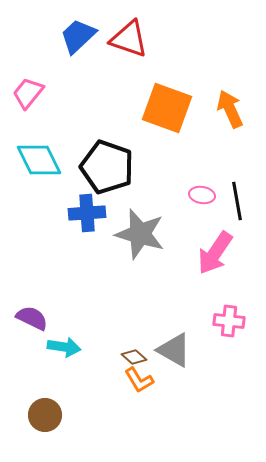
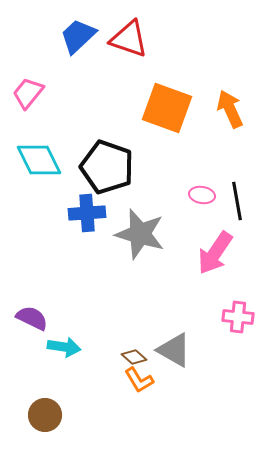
pink cross: moved 9 px right, 4 px up
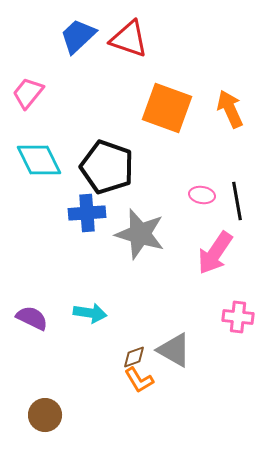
cyan arrow: moved 26 px right, 34 px up
brown diamond: rotated 60 degrees counterclockwise
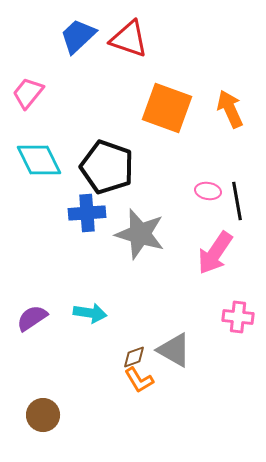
pink ellipse: moved 6 px right, 4 px up
purple semicircle: rotated 60 degrees counterclockwise
brown circle: moved 2 px left
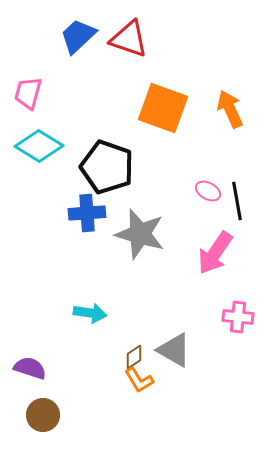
pink trapezoid: rotated 24 degrees counterclockwise
orange square: moved 4 px left
cyan diamond: moved 14 px up; rotated 33 degrees counterclockwise
pink ellipse: rotated 20 degrees clockwise
purple semicircle: moved 2 px left, 50 px down; rotated 52 degrees clockwise
brown diamond: rotated 15 degrees counterclockwise
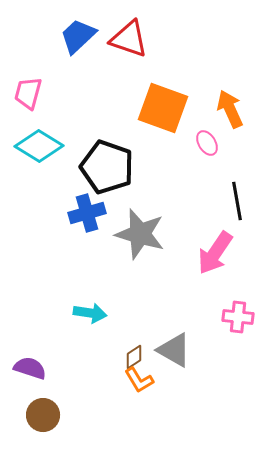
pink ellipse: moved 1 px left, 48 px up; rotated 30 degrees clockwise
blue cross: rotated 12 degrees counterclockwise
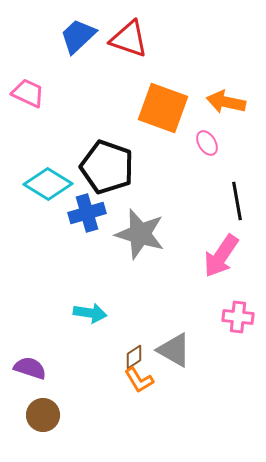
pink trapezoid: rotated 100 degrees clockwise
orange arrow: moved 4 px left, 7 px up; rotated 54 degrees counterclockwise
cyan diamond: moved 9 px right, 38 px down
pink arrow: moved 6 px right, 3 px down
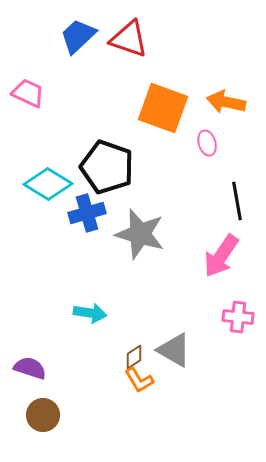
pink ellipse: rotated 15 degrees clockwise
